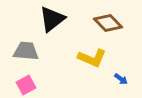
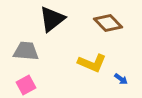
yellow L-shape: moved 5 px down
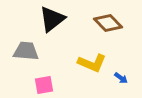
blue arrow: moved 1 px up
pink square: moved 18 px right; rotated 18 degrees clockwise
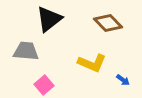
black triangle: moved 3 px left
blue arrow: moved 2 px right, 2 px down
pink square: rotated 30 degrees counterclockwise
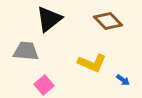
brown diamond: moved 2 px up
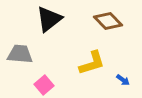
gray trapezoid: moved 6 px left, 3 px down
yellow L-shape: rotated 40 degrees counterclockwise
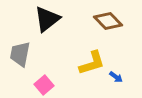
black triangle: moved 2 px left
gray trapezoid: rotated 84 degrees counterclockwise
blue arrow: moved 7 px left, 3 px up
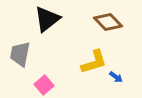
brown diamond: moved 1 px down
yellow L-shape: moved 2 px right, 1 px up
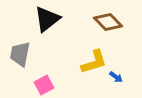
pink square: rotated 12 degrees clockwise
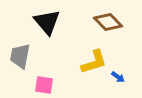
black triangle: moved 3 px down; rotated 32 degrees counterclockwise
gray trapezoid: moved 2 px down
blue arrow: moved 2 px right
pink square: rotated 36 degrees clockwise
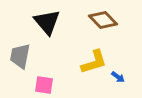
brown diamond: moved 5 px left, 2 px up
